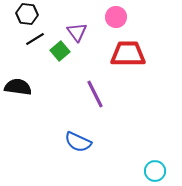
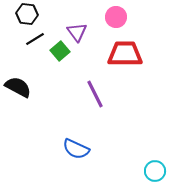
red trapezoid: moved 3 px left
black semicircle: rotated 20 degrees clockwise
blue semicircle: moved 2 px left, 7 px down
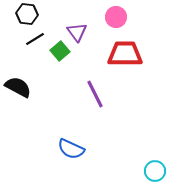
blue semicircle: moved 5 px left
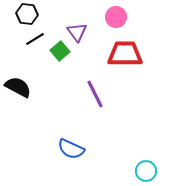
cyan circle: moved 9 px left
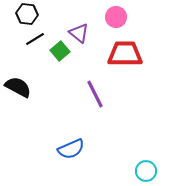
purple triangle: moved 2 px right, 1 px down; rotated 15 degrees counterclockwise
blue semicircle: rotated 48 degrees counterclockwise
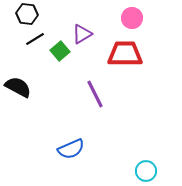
pink circle: moved 16 px right, 1 px down
purple triangle: moved 3 px right, 1 px down; rotated 50 degrees clockwise
